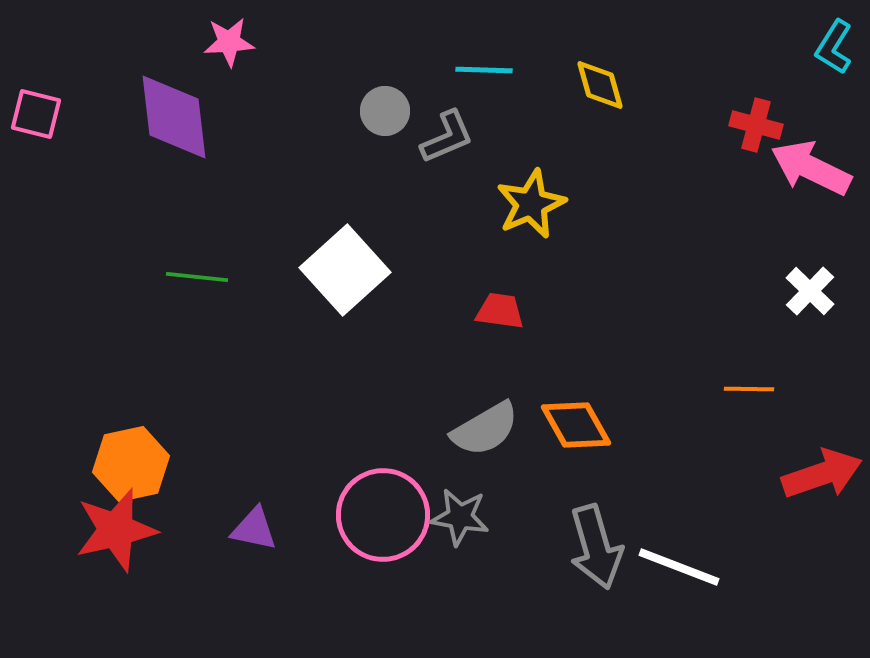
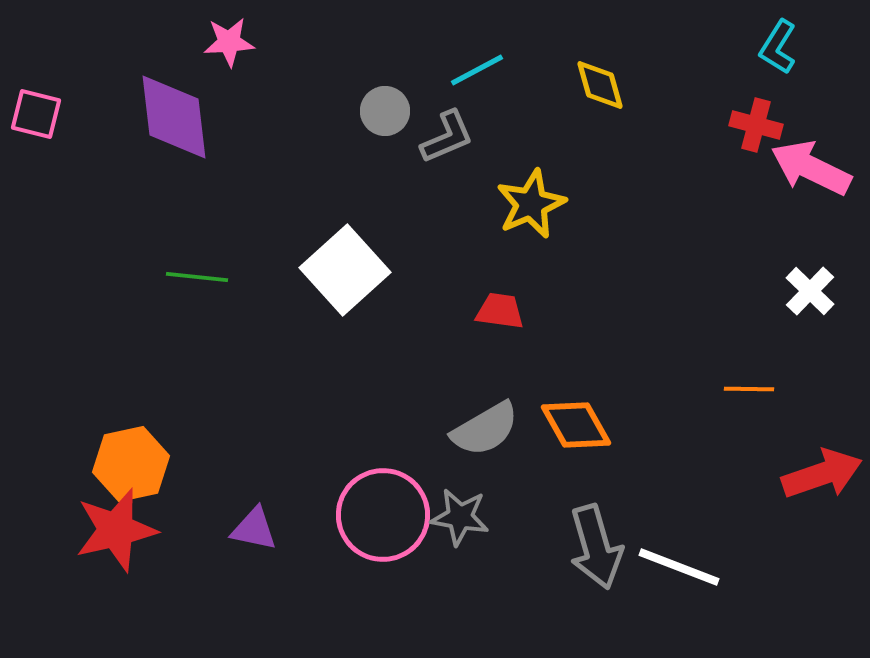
cyan L-shape: moved 56 px left
cyan line: moved 7 px left; rotated 30 degrees counterclockwise
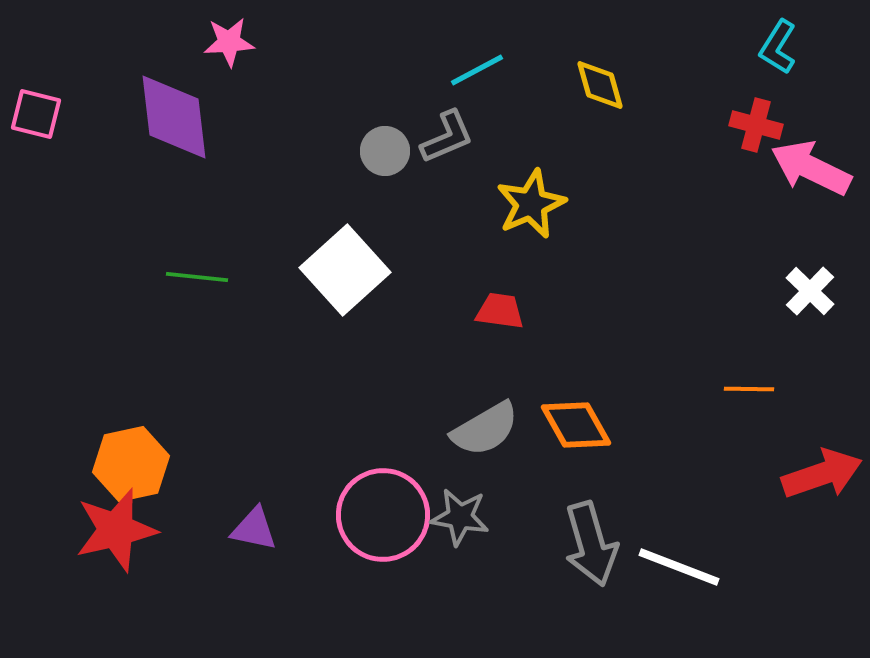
gray circle: moved 40 px down
gray arrow: moved 5 px left, 3 px up
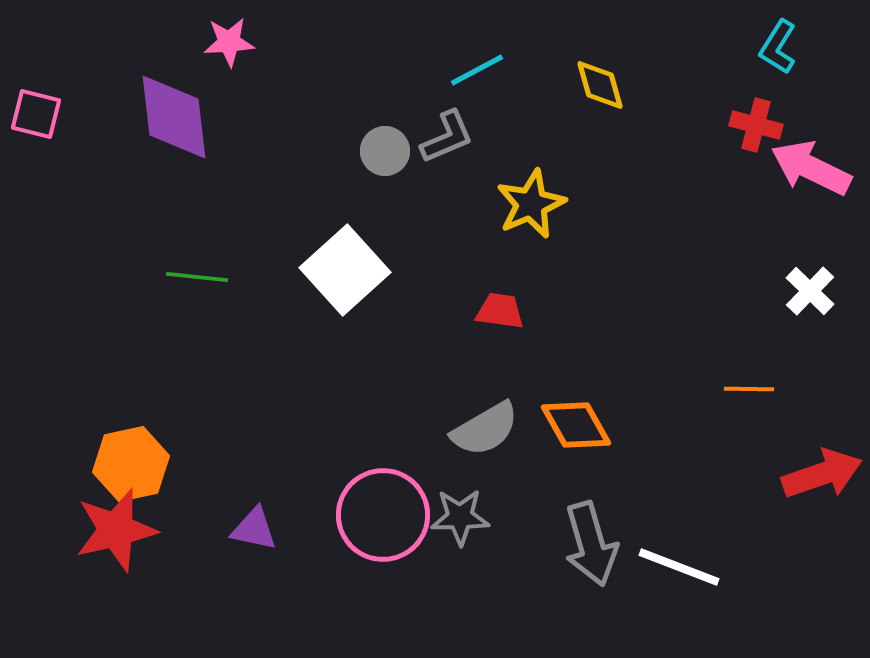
gray star: rotated 10 degrees counterclockwise
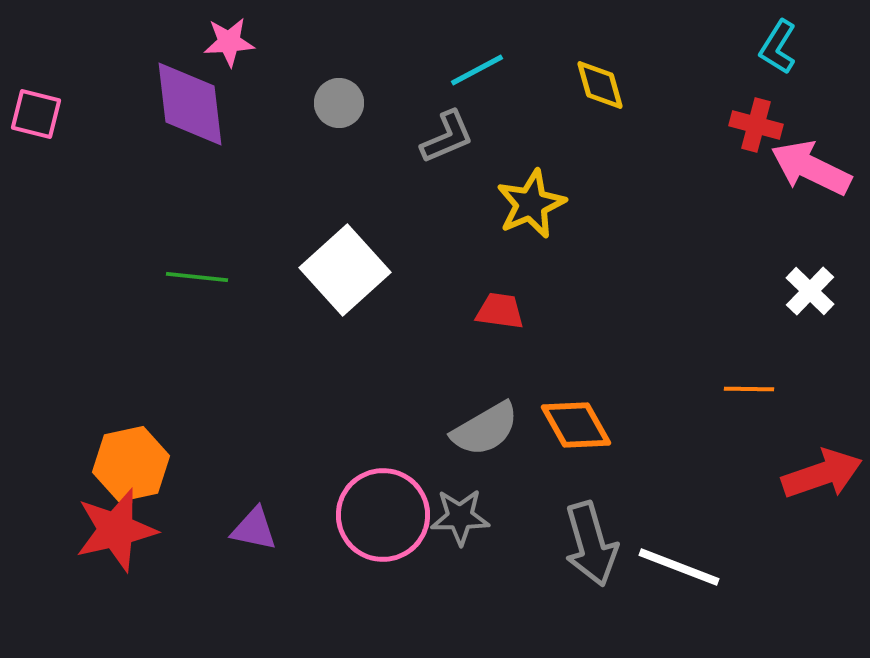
purple diamond: moved 16 px right, 13 px up
gray circle: moved 46 px left, 48 px up
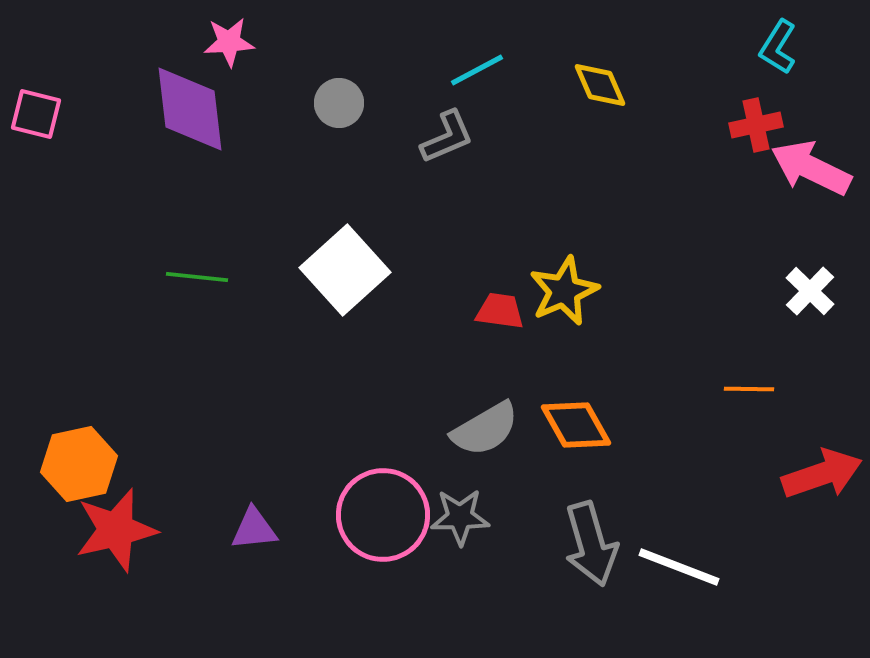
yellow diamond: rotated 8 degrees counterclockwise
purple diamond: moved 5 px down
red cross: rotated 27 degrees counterclockwise
yellow star: moved 33 px right, 87 px down
orange hexagon: moved 52 px left
purple triangle: rotated 18 degrees counterclockwise
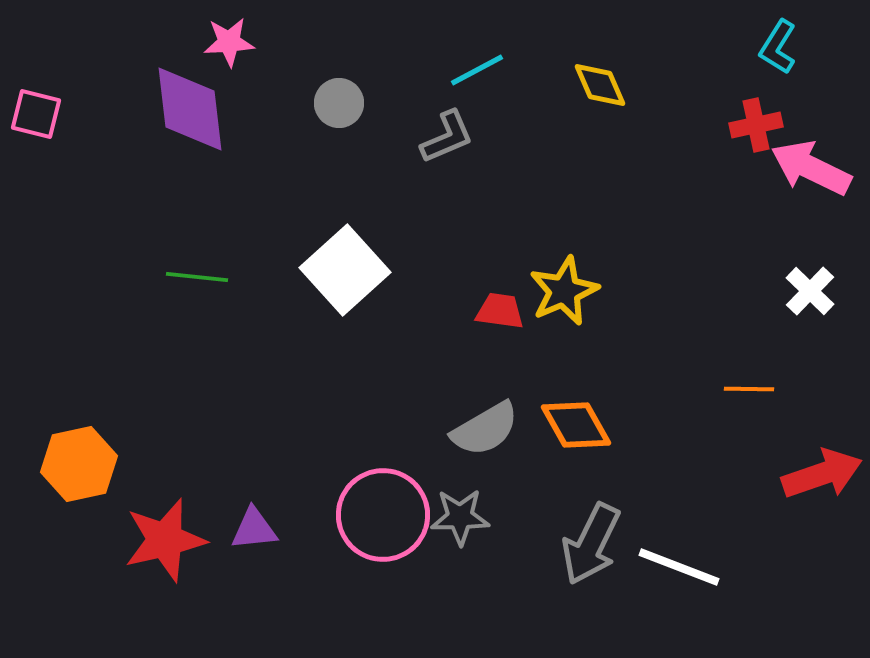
red star: moved 49 px right, 10 px down
gray arrow: rotated 42 degrees clockwise
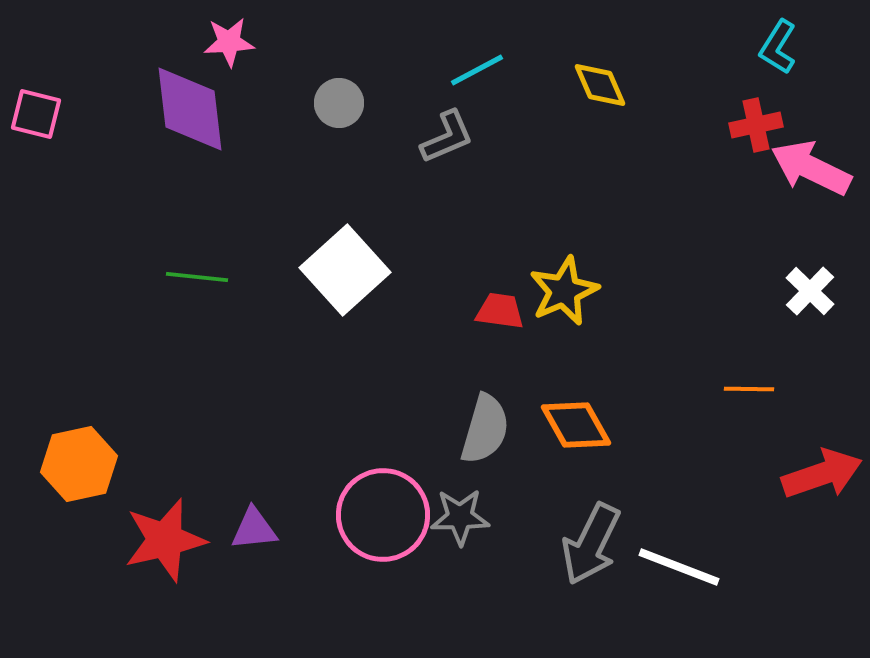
gray semicircle: rotated 44 degrees counterclockwise
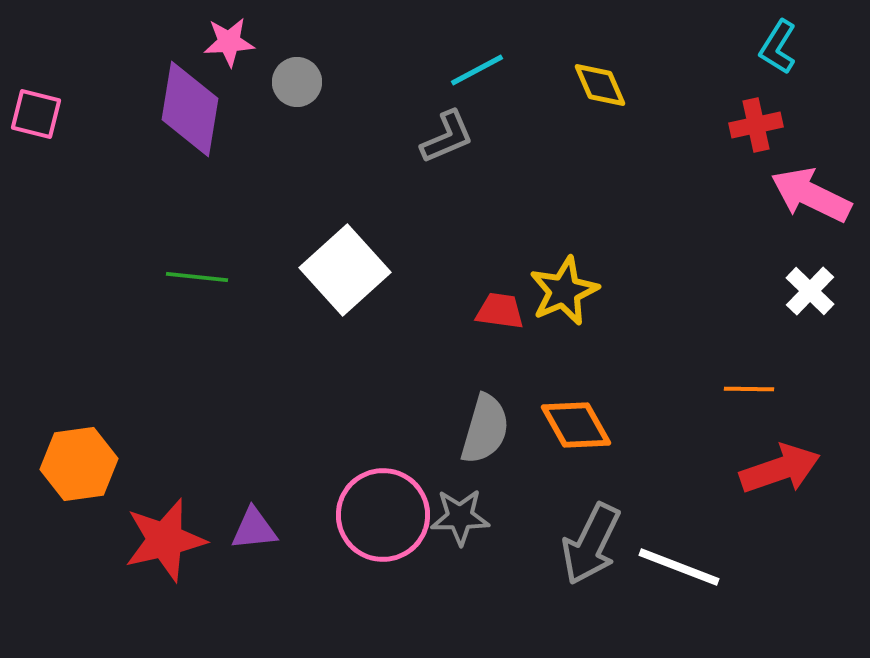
gray circle: moved 42 px left, 21 px up
purple diamond: rotated 16 degrees clockwise
pink arrow: moved 27 px down
orange hexagon: rotated 4 degrees clockwise
red arrow: moved 42 px left, 5 px up
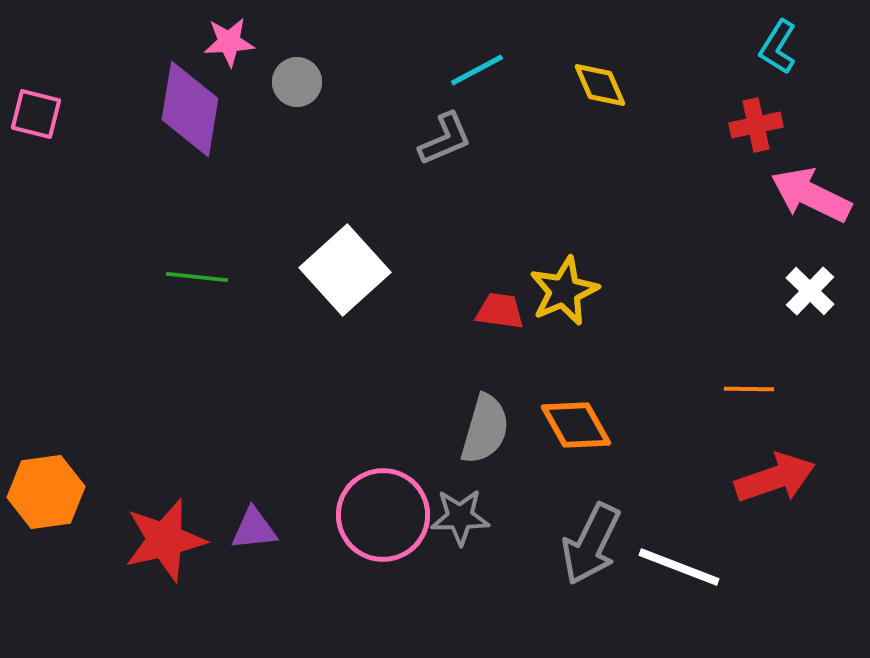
gray L-shape: moved 2 px left, 2 px down
orange hexagon: moved 33 px left, 28 px down
red arrow: moved 5 px left, 9 px down
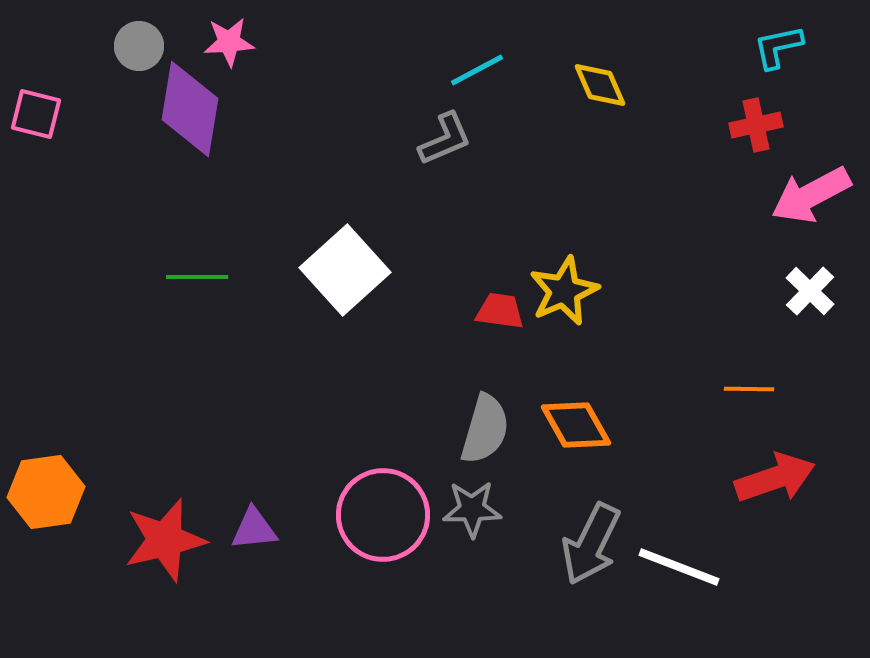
cyan L-shape: rotated 46 degrees clockwise
gray circle: moved 158 px left, 36 px up
pink arrow: rotated 54 degrees counterclockwise
green line: rotated 6 degrees counterclockwise
gray star: moved 12 px right, 8 px up
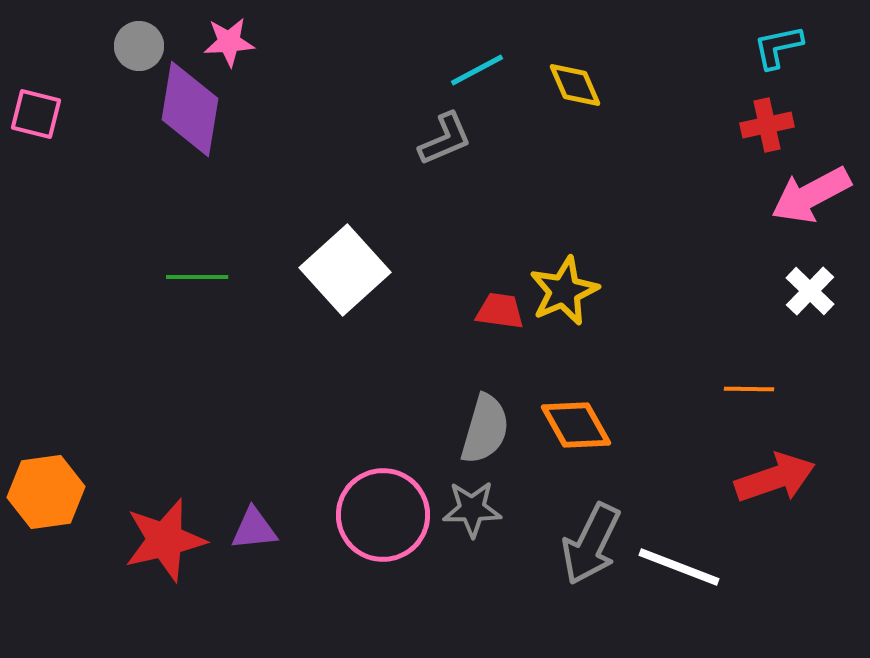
yellow diamond: moved 25 px left
red cross: moved 11 px right
